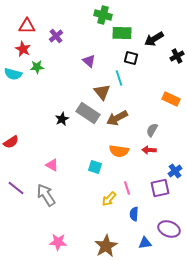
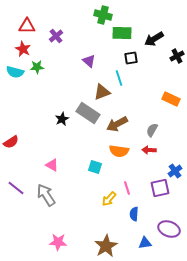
black square: rotated 24 degrees counterclockwise
cyan semicircle: moved 2 px right, 2 px up
brown triangle: rotated 48 degrees clockwise
brown arrow: moved 6 px down
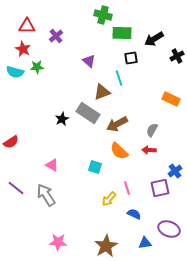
orange semicircle: rotated 36 degrees clockwise
blue semicircle: rotated 112 degrees clockwise
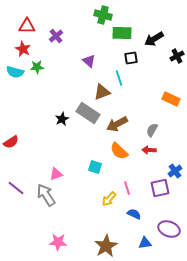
pink triangle: moved 4 px right, 9 px down; rotated 48 degrees counterclockwise
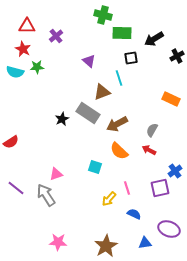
red arrow: rotated 24 degrees clockwise
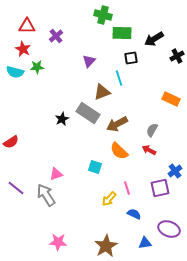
purple triangle: rotated 32 degrees clockwise
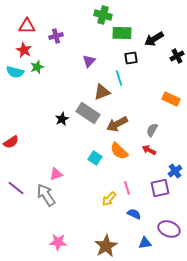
purple cross: rotated 24 degrees clockwise
red star: moved 1 px right, 1 px down
green star: rotated 16 degrees counterclockwise
cyan square: moved 9 px up; rotated 16 degrees clockwise
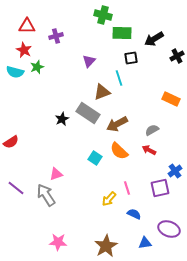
gray semicircle: rotated 32 degrees clockwise
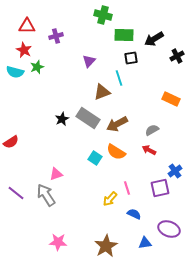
green rectangle: moved 2 px right, 2 px down
gray rectangle: moved 5 px down
orange semicircle: moved 3 px left, 1 px down; rotated 12 degrees counterclockwise
purple line: moved 5 px down
yellow arrow: moved 1 px right
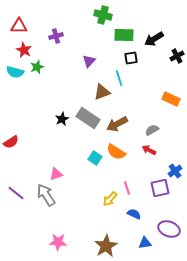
red triangle: moved 8 px left
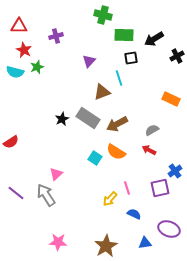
pink triangle: rotated 24 degrees counterclockwise
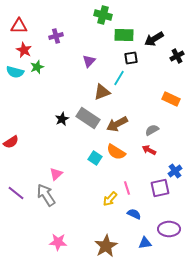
cyan line: rotated 49 degrees clockwise
purple ellipse: rotated 20 degrees counterclockwise
